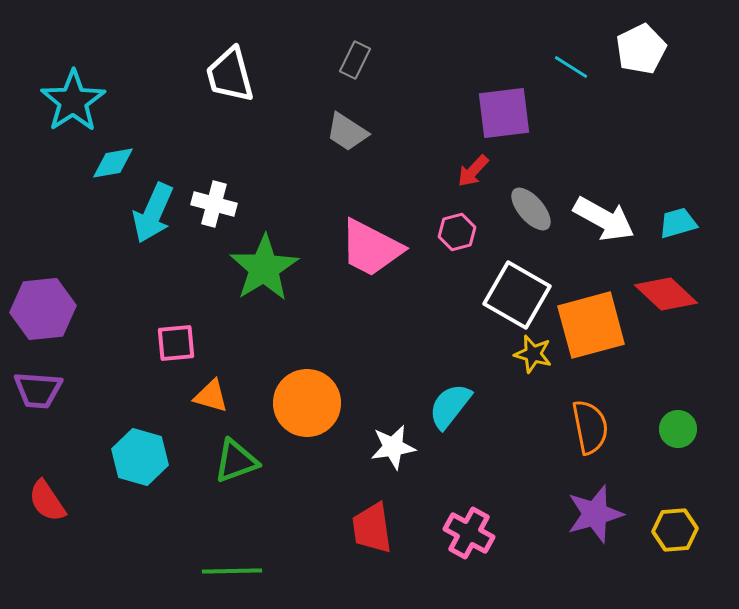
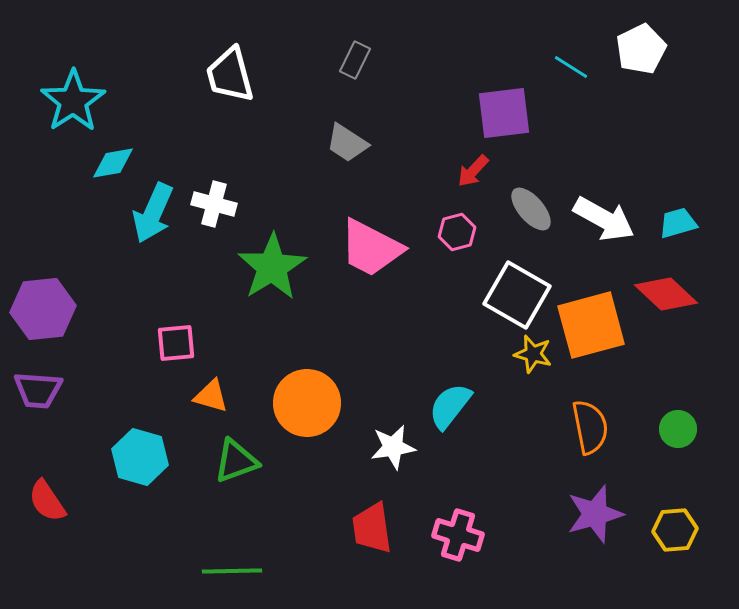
gray trapezoid: moved 11 px down
green star: moved 8 px right, 1 px up
pink cross: moved 11 px left, 2 px down; rotated 12 degrees counterclockwise
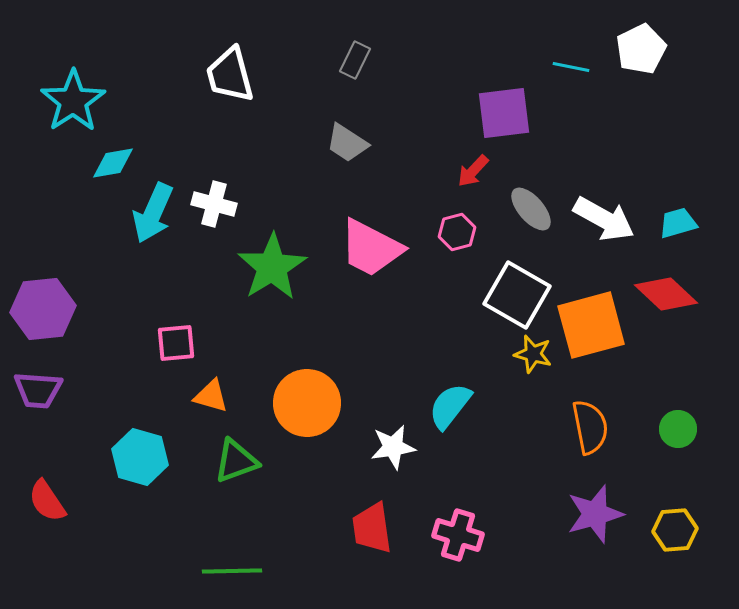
cyan line: rotated 21 degrees counterclockwise
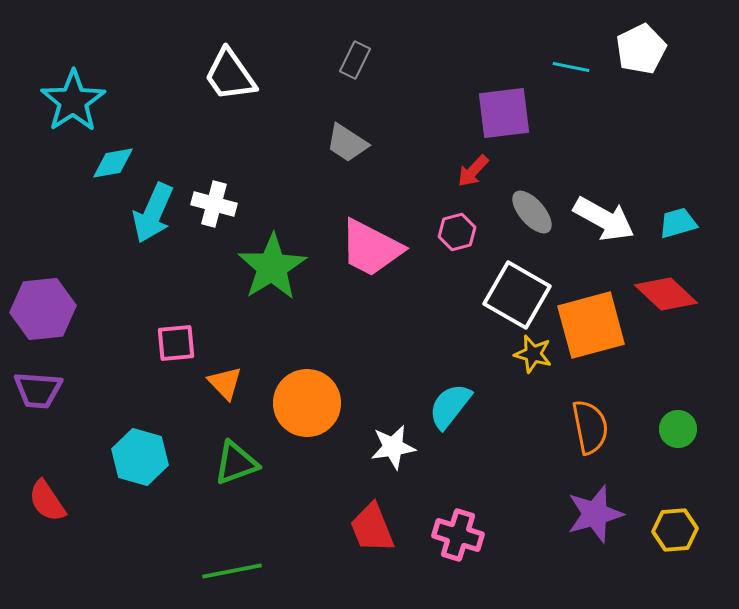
white trapezoid: rotated 20 degrees counterclockwise
gray ellipse: moved 1 px right, 3 px down
orange triangle: moved 14 px right, 13 px up; rotated 30 degrees clockwise
green triangle: moved 2 px down
red trapezoid: rotated 14 degrees counterclockwise
green line: rotated 10 degrees counterclockwise
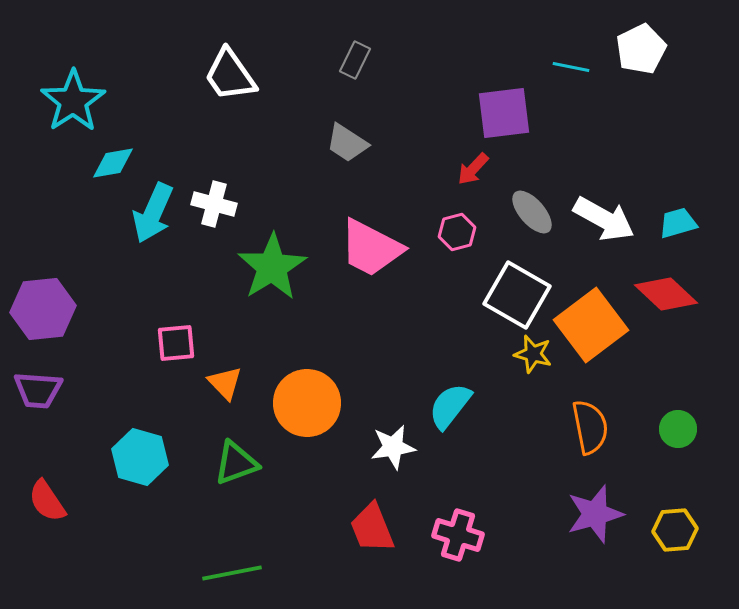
red arrow: moved 2 px up
orange square: rotated 22 degrees counterclockwise
green line: moved 2 px down
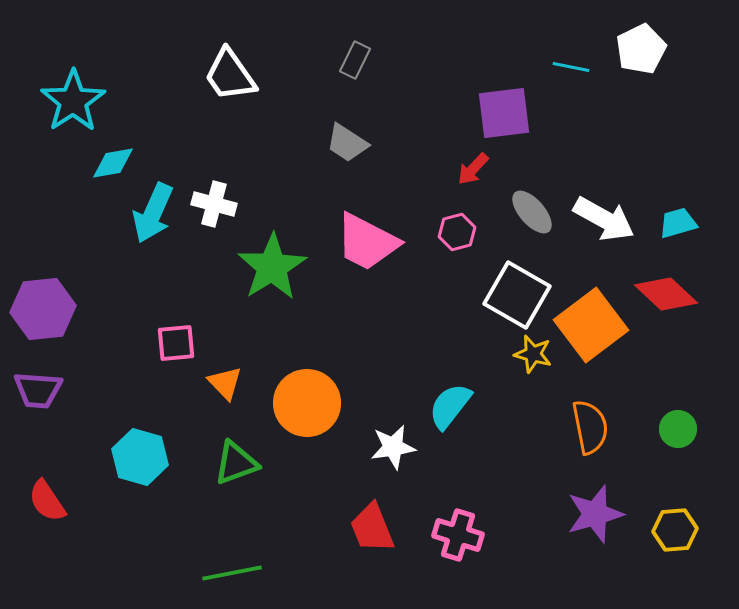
pink trapezoid: moved 4 px left, 6 px up
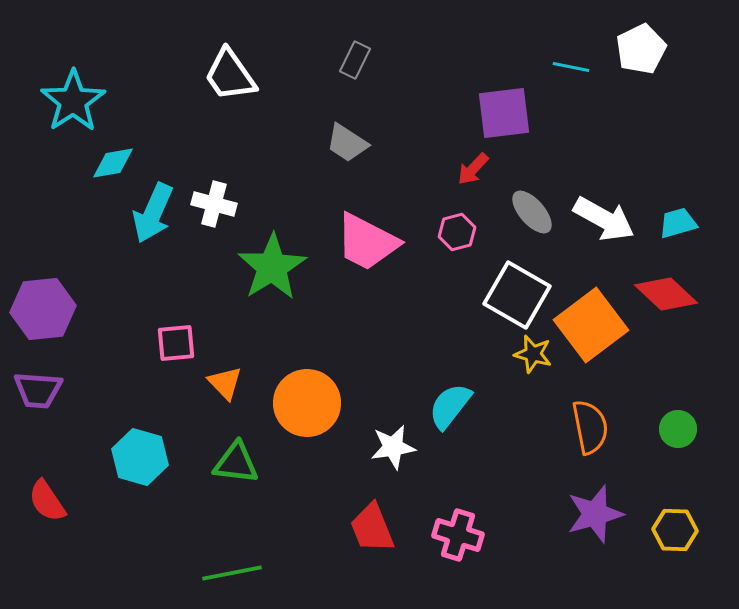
green triangle: rotated 27 degrees clockwise
yellow hexagon: rotated 6 degrees clockwise
